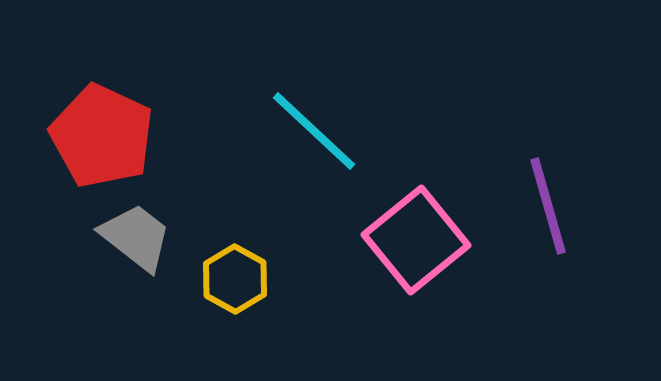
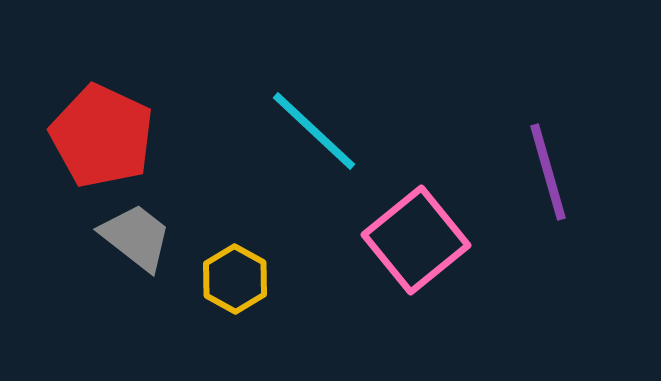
purple line: moved 34 px up
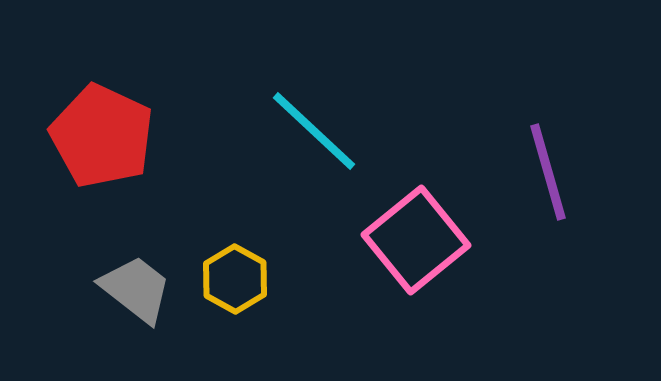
gray trapezoid: moved 52 px down
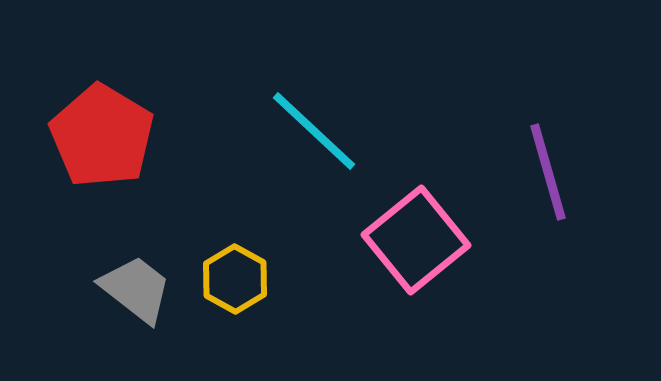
red pentagon: rotated 6 degrees clockwise
